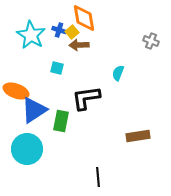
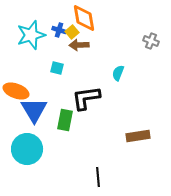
cyan star: rotated 24 degrees clockwise
blue triangle: rotated 28 degrees counterclockwise
green rectangle: moved 4 px right, 1 px up
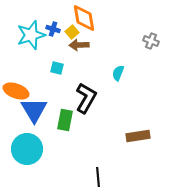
blue cross: moved 6 px left, 1 px up
black L-shape: rotated 128 degrees clockwise
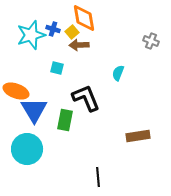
black L-shape: rotated 52 degrees counterclockwise
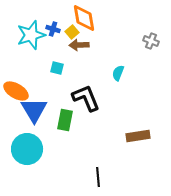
orange ellipse: rotated 10 degrees clockwise
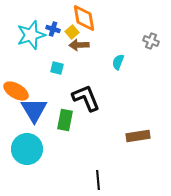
cyan semicircle: moved 11 px up
black line: moved 3 px down
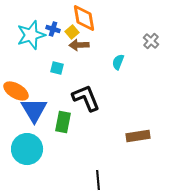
gray cross: rotated 21 degrees clockwise
green rectangle: moved 2 px left, 2 px down
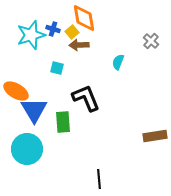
green rectangle: rotated 15 degrees counterclockwise
brown rectangle: moved 17 px right
black line: moved 1 px right, 1 px up
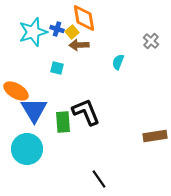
blue cross: moved 4 px right
cyan star: moved 2 px right, 3 px up
black L-shape: moved 14 px down
black line: rotated 30 degrees counterclockwise
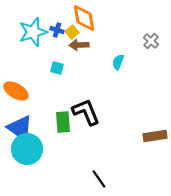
blue cross: moved 1 px down
blue triangle: moved 14 px left, 18 px down; rotated 24 degrees counterclockwise
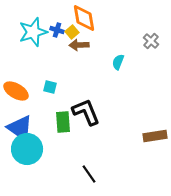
cyan square: moved 7 px left, 19 px down
black line: moved 10 px left, 5 px up
